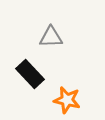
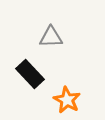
orange star: rotated 16 degrees clockwise
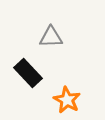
black rectangle: moved 2 px left, 1 px up
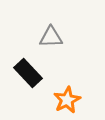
orange star: rotated 16 degrees clockwise
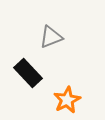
gray triangle: rotated 20 degrees counterclockwise
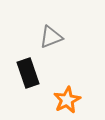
black rectangle: rotated 24 degrees clockwise
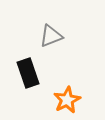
gray triangle: moved 1 px up
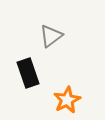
gray triangle: rotated 15 degrees counterclockwise
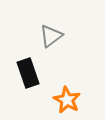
orange star: rotated 16 degrees counterclockwise
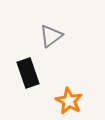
orange star: moved 2 px right, 1 px down
